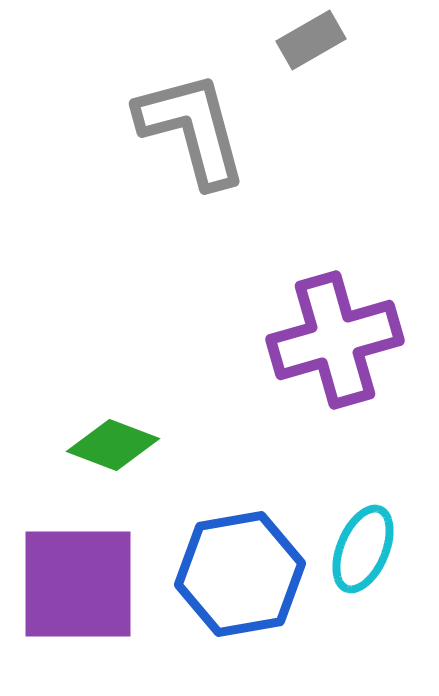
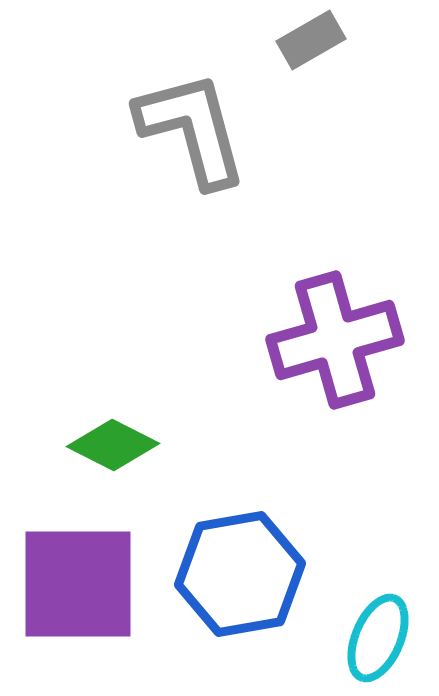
green diamond: rotated 6 degrees clockwise
cyan ellipse: moved 15 px right, 89 px down
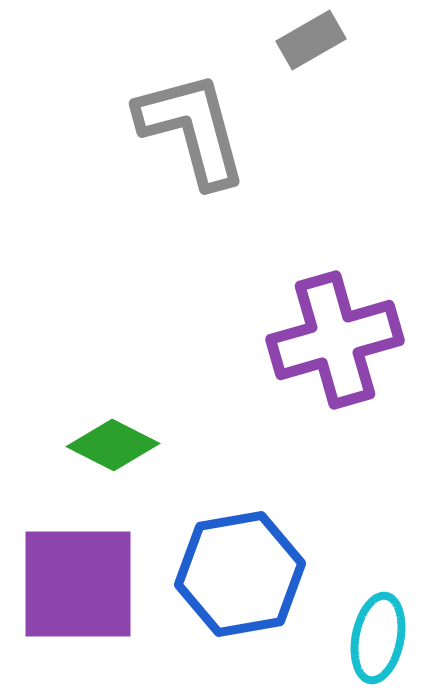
cyan ellipse: rotated 12 degrees counterclockwise
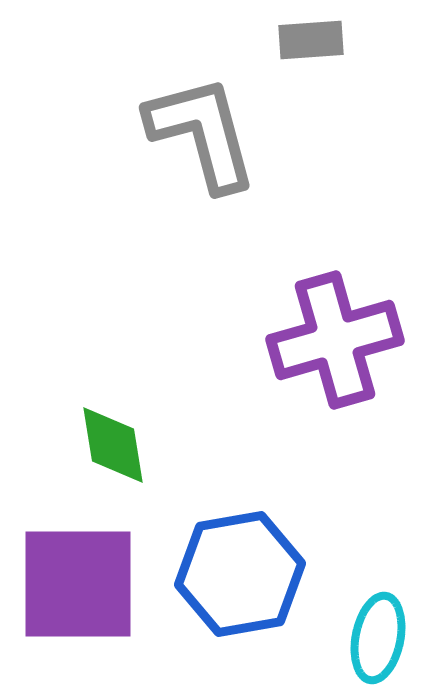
gray rectangle: rotated 26 degrees clockwise
gray L-shape: moved 10 px right, 4 px down
green diamond: rotated 54 degrees clockwise
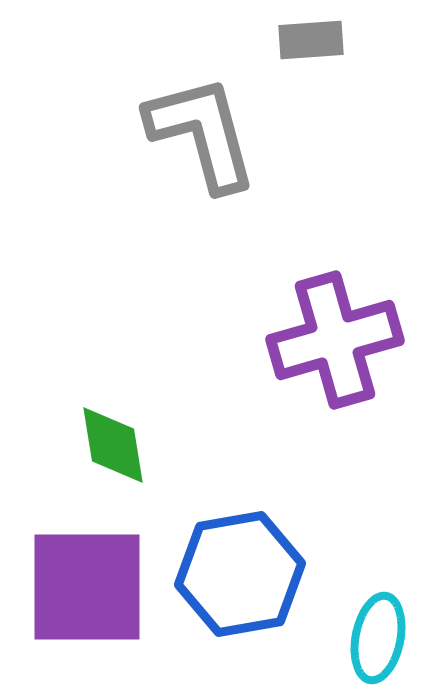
purple square: moved 9 px right, 3 px down
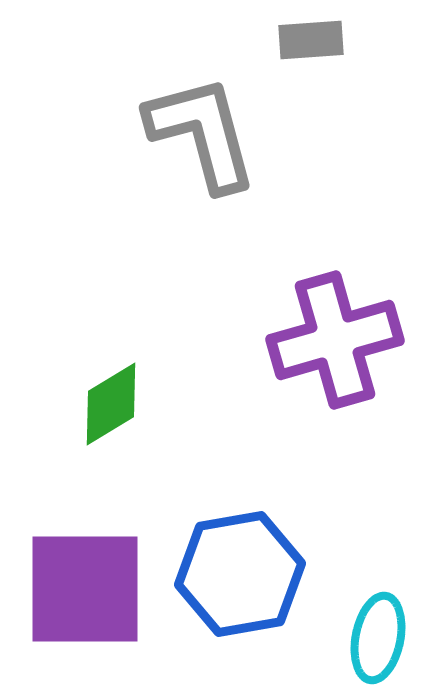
green diamond: moved 2 px left, 41 px up; rotated 68 degrees clockwise
purple square: moved 2 px left, 2 px down
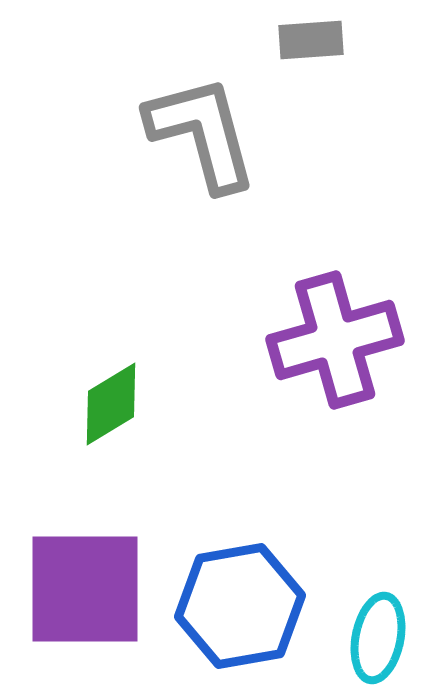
blue hexagon: moved 32 px down
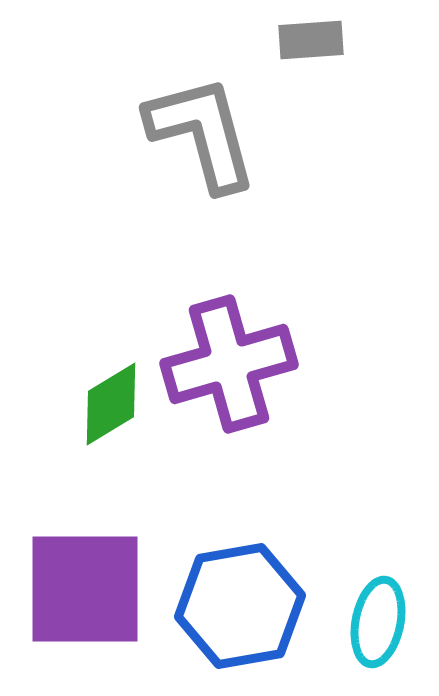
purple cross: moved 106 px left, 24 px down
cyan ellipse: moved 16 px up
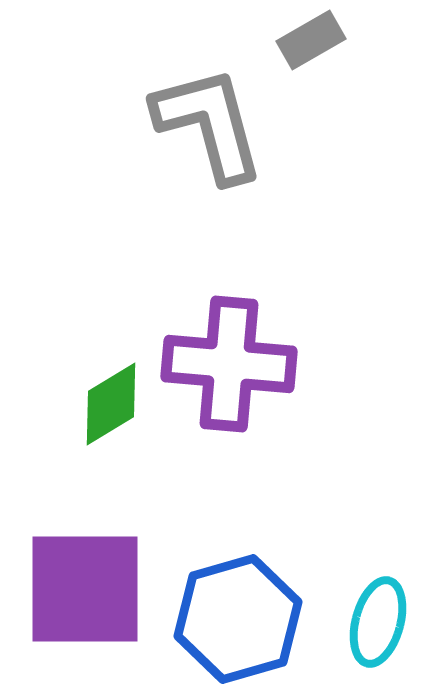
gray rectangle: rotated 26 degrees counterclockwise
gray L-shape: moved 7 px right, 9 px up
purple cross: rotated 21 degrees clockwise
blue hexagon: moved 2 px left, 13 px down; rotated 6 degrees counterclockwise
cyan ellipse: rotated 4 degrees clockwise
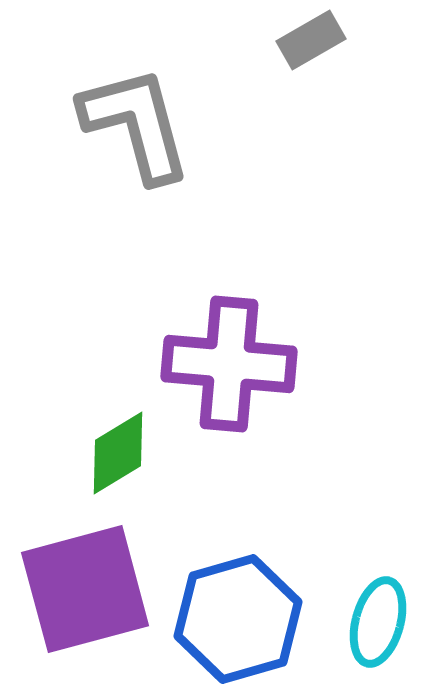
gray L-shape: moved 73 px left
green diamond: moved 7 px right, 49 px down
purple square: rotated 15 degrees counterclockwise
